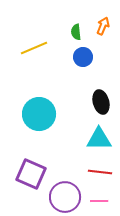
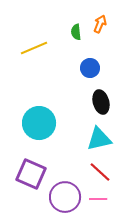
orange arrow: moved 3 px left, 2 px up
blue circle: moved 7 px right, 11 px down
cyan circle: moved 9 px down
cyan triangle: rotated 12 degrees counterclockwise
red line: rotated 35 degrees clockwise
pink line: moved 1 px left, 2 px up
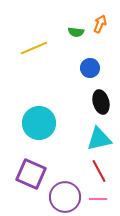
green semicircle: rotated 77 degrees counterclockwise
red line: moved 1 px left, 1 px up; rotated 20 degrees clockwise
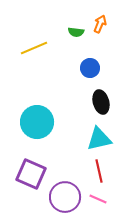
cyan circle: moved 2 px left, 1 px up
red line: rotated 15 degrees clockwise
pink line: rotated 24 degrees clockwise
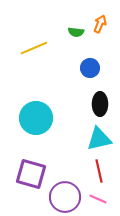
black ellipse: moved 1 px left, 2 px down; rotated 15 degrees clockwise
cyan circle: moved 1 px left, 4 px up
purple square: rotated 8 degrees counterclockwise
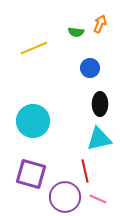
cyan circle: moved 3 px left, 3 px down
red line: moved 14 px left
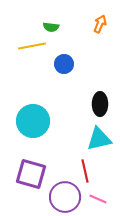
green semicircle: moved 25 px left, 5 px up
yellow line: moved 2 px left, 2 px up; rotated 12 degrees clockwise
blue circle: moved 26 px left, 4 px up
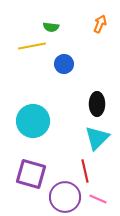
black ellipse: moved 3 px left
cyan triangle: moved 2 px left, 1 px up; rotated 32 degrees counterclockwise
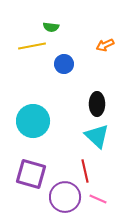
orange arrow: moved 5 px right, 21 px down; rotated 138 degrees counterclockwise
cyan triangle: moved 2 px up; rotated 32 degrees counterclockwise
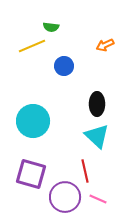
yellow line: rotated 12 degrees counterclockwise
blue circle: moved 2 px down
